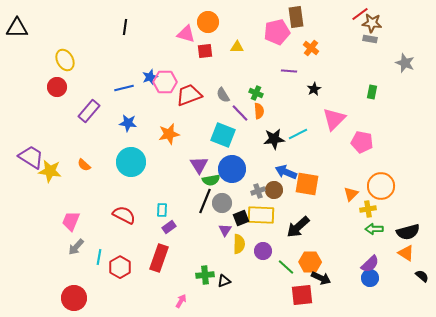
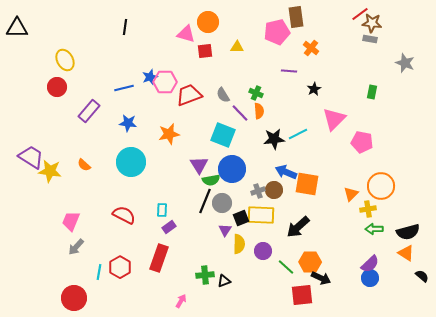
cyan line at (99, 257): moved 15 px down
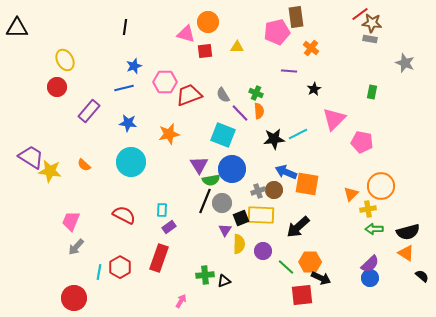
blue star at (150, 77): moved 16 px left, 11 px up
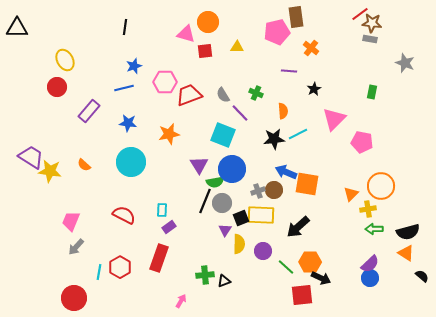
orange semicircle at (259, 111): moved 24 px right
green semicircle at (211, 180): moved 4 px right, 2 px down
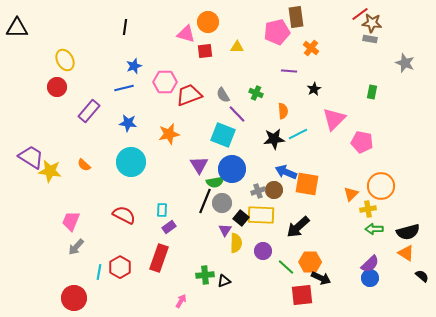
purple line at (240, 113): moved 3 px left, 1 px down
black square at (241, 218): rotated 28 degrees counterclockwise
yellow semicircle at (239, 244): moved 3 px left, 1 px up
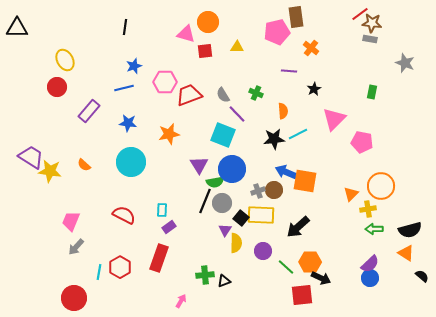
orange square at (307, 184): moved 2 px left, 3 px up
black semicircle at (408, 232): moved 2 px right, 2 px up
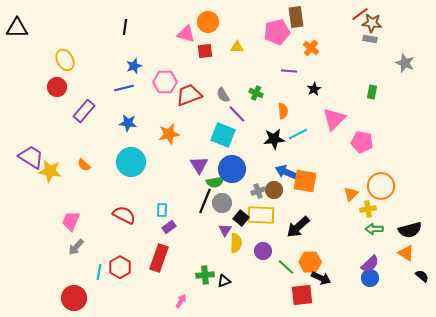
purple rectangle at (89, 111): moved 5 px left
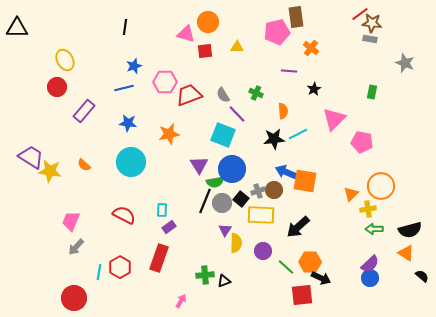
black square at (241, 218): moved 19 px up
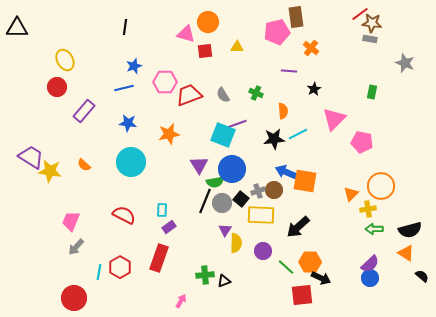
purple line at (237, 114): moved 10 px down; rotated 66 degrees counterclockwise
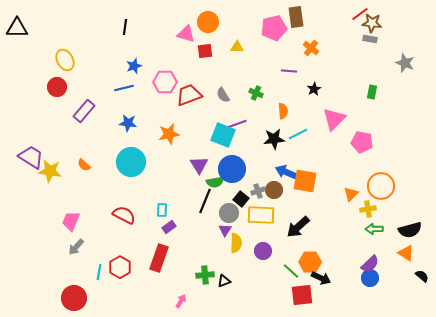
pink pentagon at (277, 32): moved 3 px left, 4 px up
gray circle at (222, 203): moved 7 px right, 10 px down
green line at (286, 267): moved 5 px right, 4 px down
